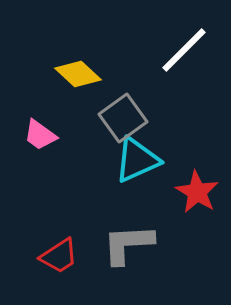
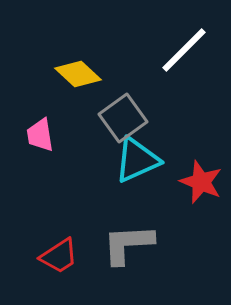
pink trapezoid: rotated 45 degrees clockwise
red star: moved 4 px right, 10 px up; rotated 9 degrees counterclockwise
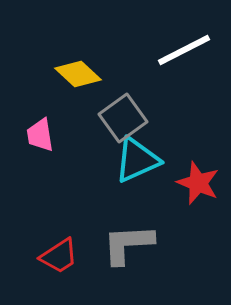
white line: rotated 18 degrees clockwise
red star: moved 3 px left, 1 px down
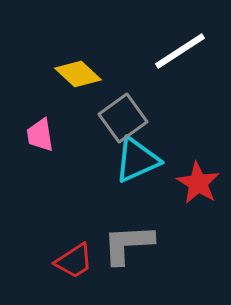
white line: moved 4 px left, 1 px down; rotated 6 degrees counterclockwise
red star: rotated 9 degrees clockwise
red trapezoid: moved 15 px right, 5 px down
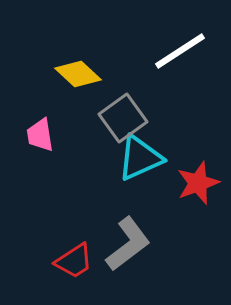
cyan triangle: moved 3 px right, 2 px up
red star: rotated 21 degrees clockwise
gray L-shape: rotated 146 degrees clockwise
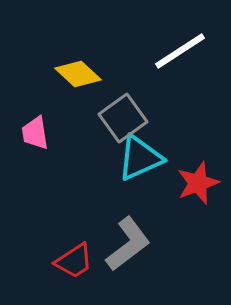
pink trapezoid: moved 5 px left, 2 px up
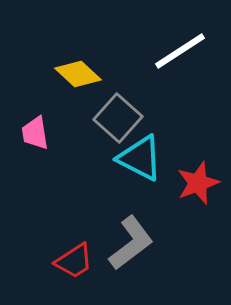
gray square: moved 5 px left; rotated 12 degrees counterclockwise
cyan triangle: rotated 51 degrees clockwise
gray L-shape: moved 3 px right, 1 px up
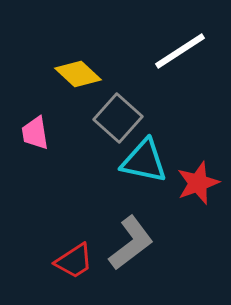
cyan triangle: moved 4 px right, 3 px down; rotated 15 degrees counterclockwise
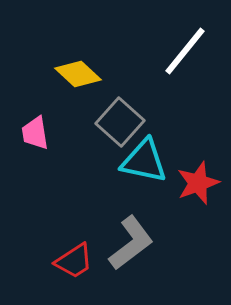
white line: moved 5 px right; rotated 18 degrees counterclockwise
gray square: moved 2 px right, 4 px down
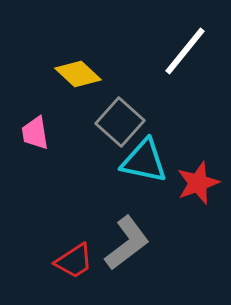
gray L-shape: moved 4 px left
